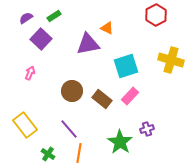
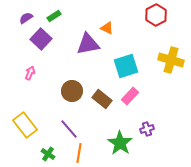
green star: moved 1 px down
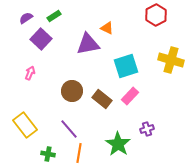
green star: moved 2 px left, 1 px down
green cross: rotated 24 degrees counterclockwise
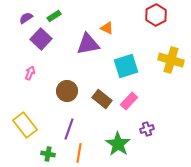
brown circle: moved 5 px left
pink rectangle: moved 1 px left, 5 px down
purple line: rotated 60 degrees clockwise
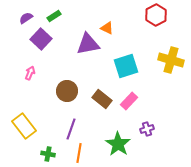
yellow rectangle: moved 1 px left, 1 px down
purple line: moved 2 px right
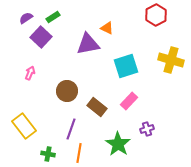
green rectangle: moved 1 px left, 1 px down
purple square: moved 2 px up
brown rectangle: moved 5 px left, 8 px down
